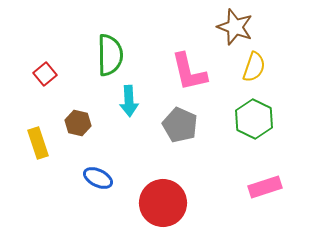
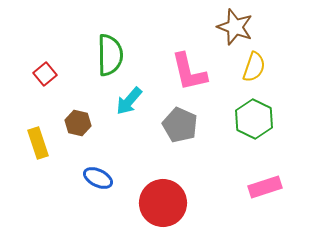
cyan arrow: rotated 44 degrees clockwise
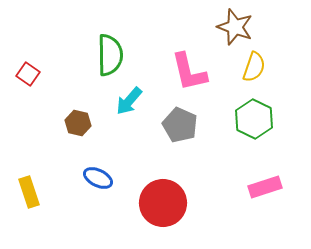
red square: moved 17 px left; rotated 15 degrees counterclockwise
yellow rectangle: moved 9 px left, 49 px down
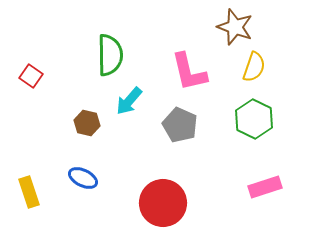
red square: moved 3 px right, 2 px down
brown hexagon: moved 9 px right
blue ellipse: moved 15 px left
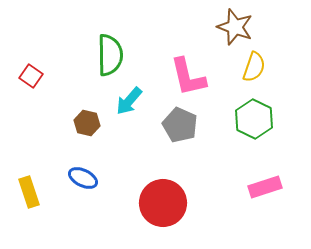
pink L-shape: moved 1 px left, 5 px down
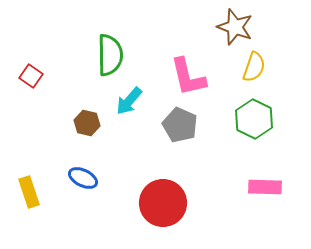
pink rectangle: rotated 20 degrees clockwise
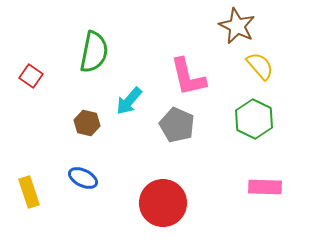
brown star: moved 2 px right, 1 px up; rotated 6 degrees clockwise
green semicircle: moved 16 px left, 3 px up; rotated 12 degrees clockwise
yellow semicircle: moved 6 px right, 1 px up; rotated 60 degrees counterclockwise
gray pentagon: moved 3 px left
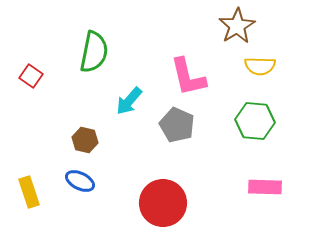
brown star: rotated 15 degrees clockwise
yellow semicircle: rotated 132 degrees clockwise
green hexagon: moved 1 px right, 2 px down; rotated 21 degrees counterclockwise
brown hexagon: moved 2 px left, 17 px down
blue ellipse: moved 3 px left, 3 px down
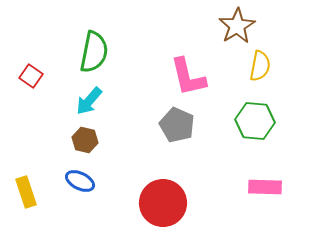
yellow semicircle: rotated 80 degrees counterclockwise
cyan arrow: moved 40 px left
yellow rectangle: moved 3 px left
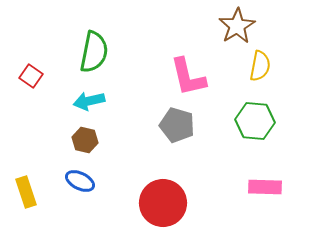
cyan arrow: rotated 36 degrees clockwise
gray pentagon: rotated 8 degrees counterclockwise
